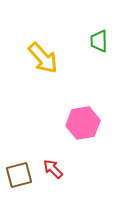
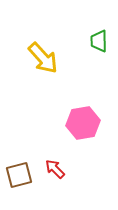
red arrow: moved 2 px right
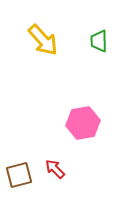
yellow arrow: moved 18 px up
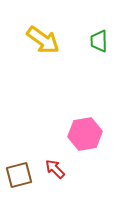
yellow arrow: rotated 12 degrees counterclockwise
pink hexagon: moved 2 px right, 11 px down
